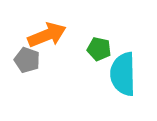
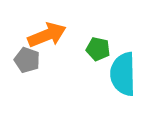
green pentagon: moved 1 px left
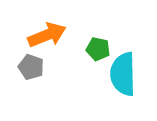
gray pentagon: moved 4 px right, 7 px down
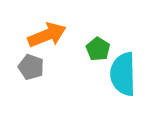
green pentagon: rotated 20 degrees clockwise
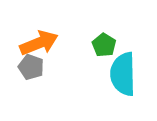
orange arrow: moved 8 px left, 8 px down
green pentagon: moved 6 px right, 4 px up
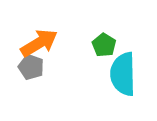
orange arrow: rotated 9 degrees counterclockwise
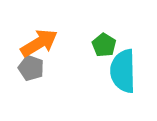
gray pentagon: moved 1 px down
cyan semicircle: moved 3 px up
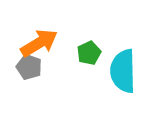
green pentagon: moved 15 px left, 8 px down; rotated 15 degrees clockwise
gray pentagon: moved 2 px left, 1 px up
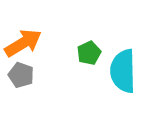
orange arrow: moved 16 px left
gray pentagon: moved 8 px left, 8 px down
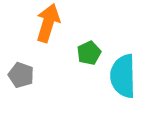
orange arrow: moved 25 px right, 20 px up; rotated 42 degrees counterclockwise
cyan semicircle: moved 5 px down
